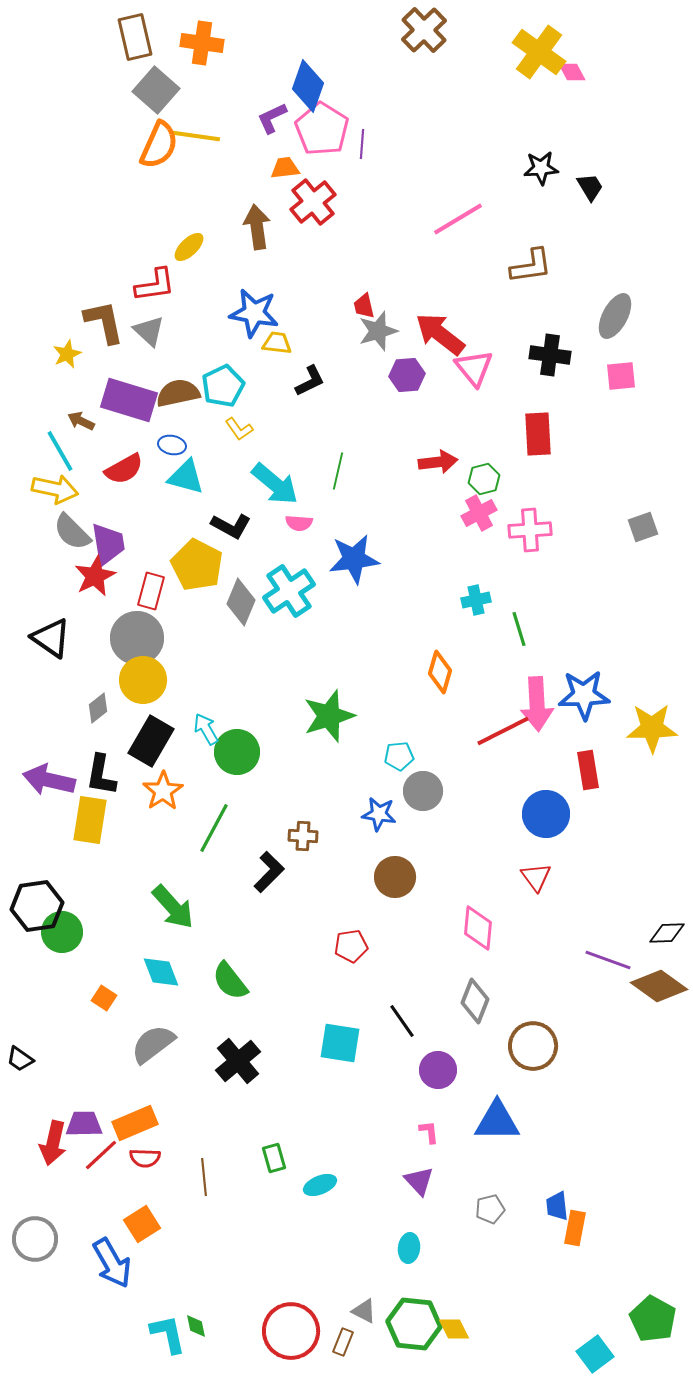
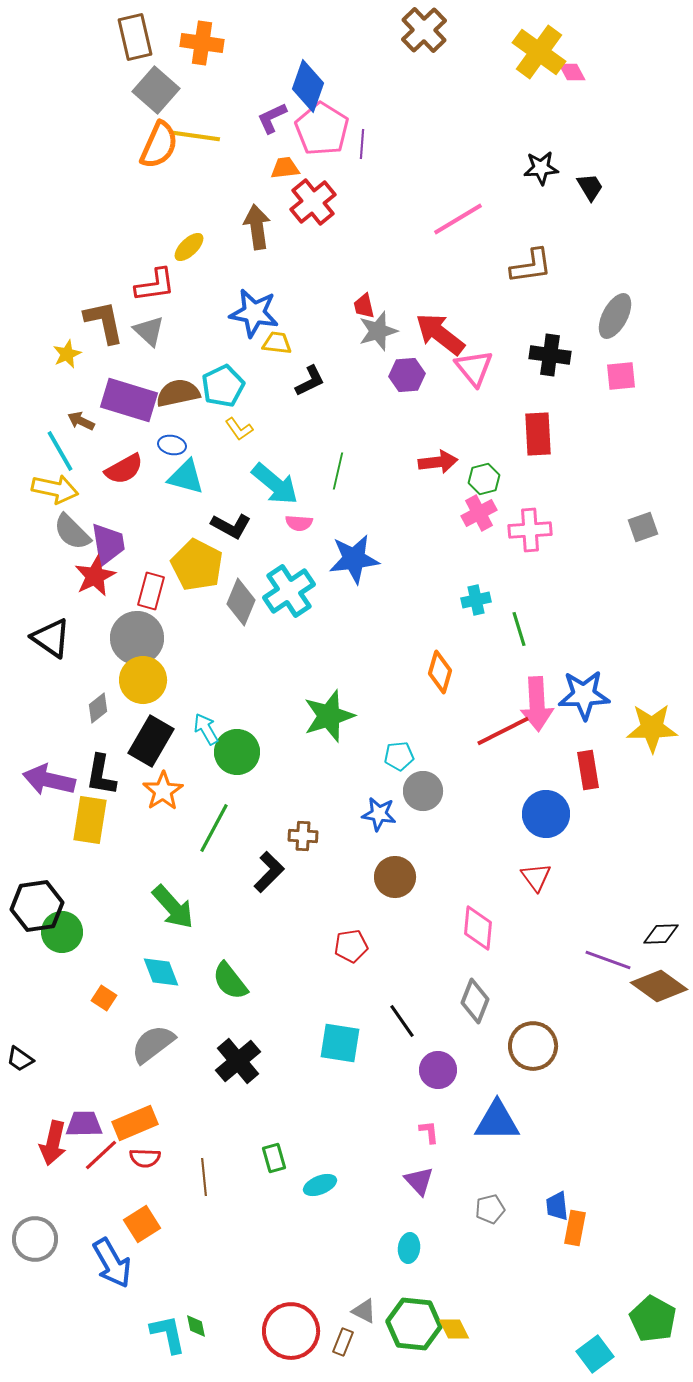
black diamond at (667, 933): moved 6 px left, 1 px down
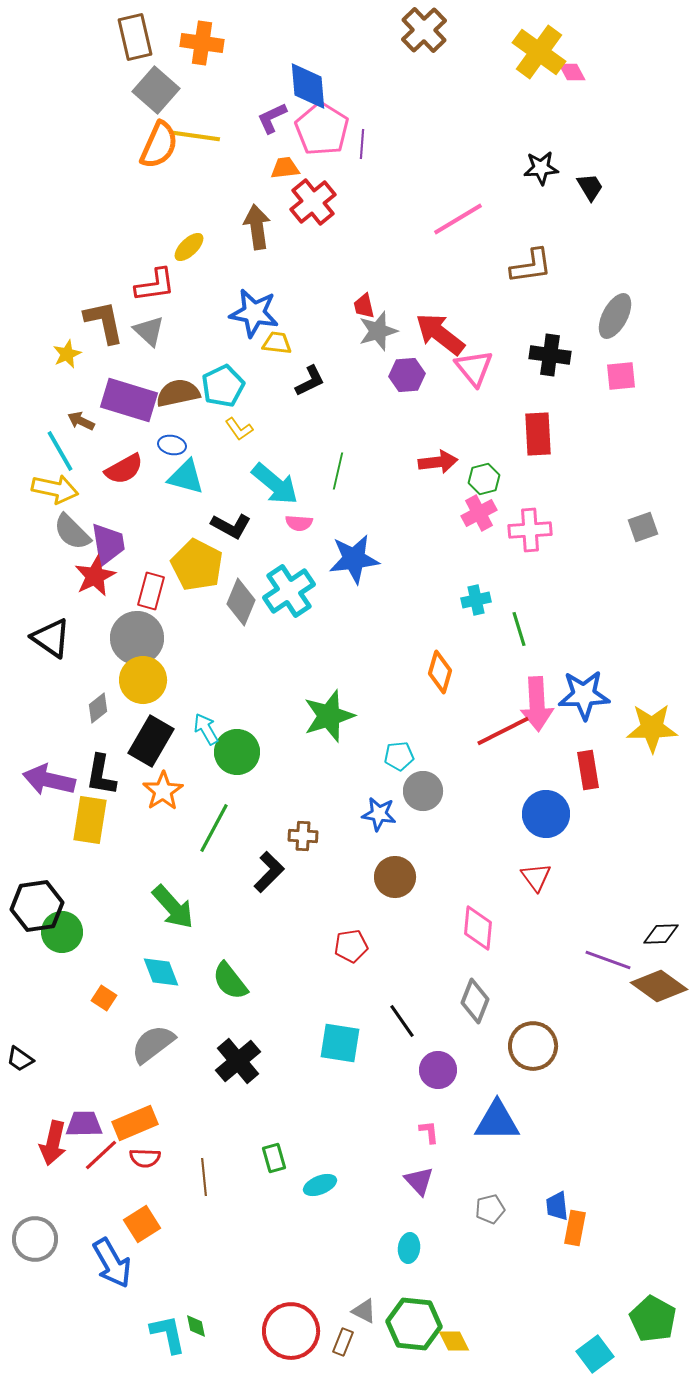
blue diamond at (308, 86): rotated 24 degrees counterclockwise
yellow diamond at (454, 1329): moved 12 px down
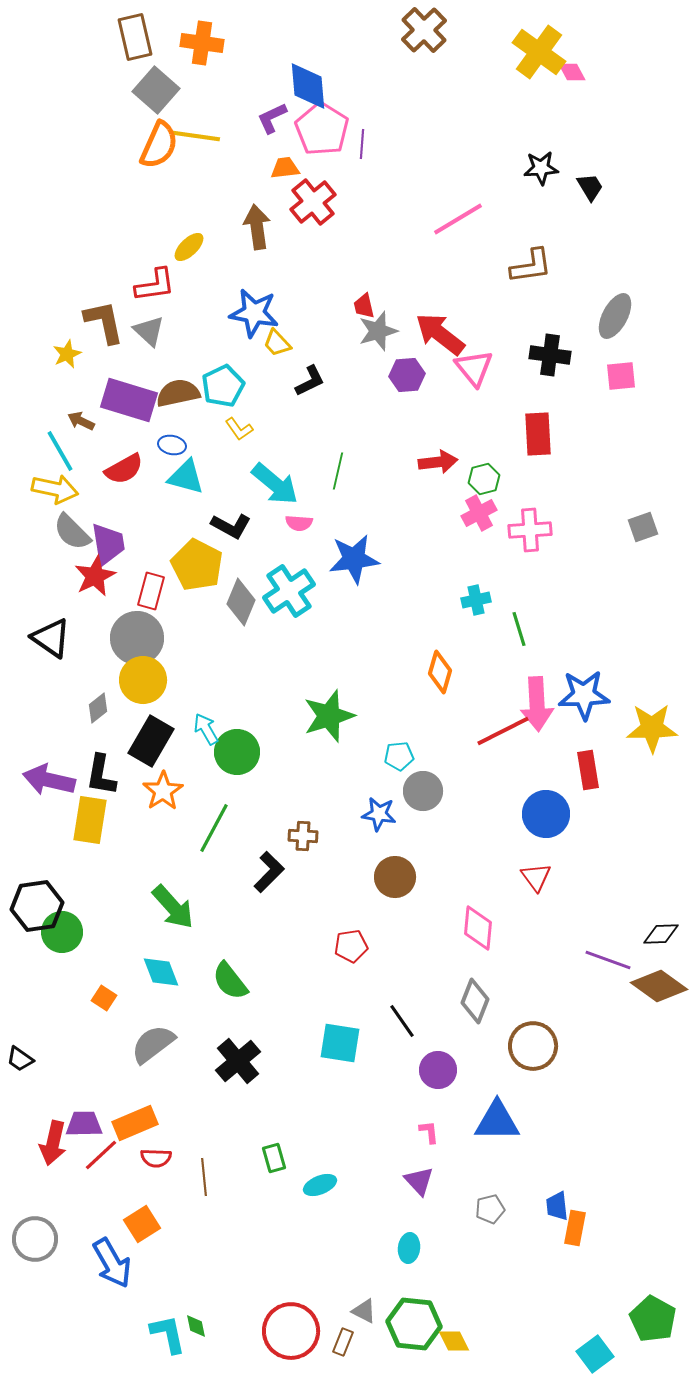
yellow trapezoid at (277, 343): rotated 140 degrees counterclockwise
red semicircle at (145, 1158): moved 11 px right
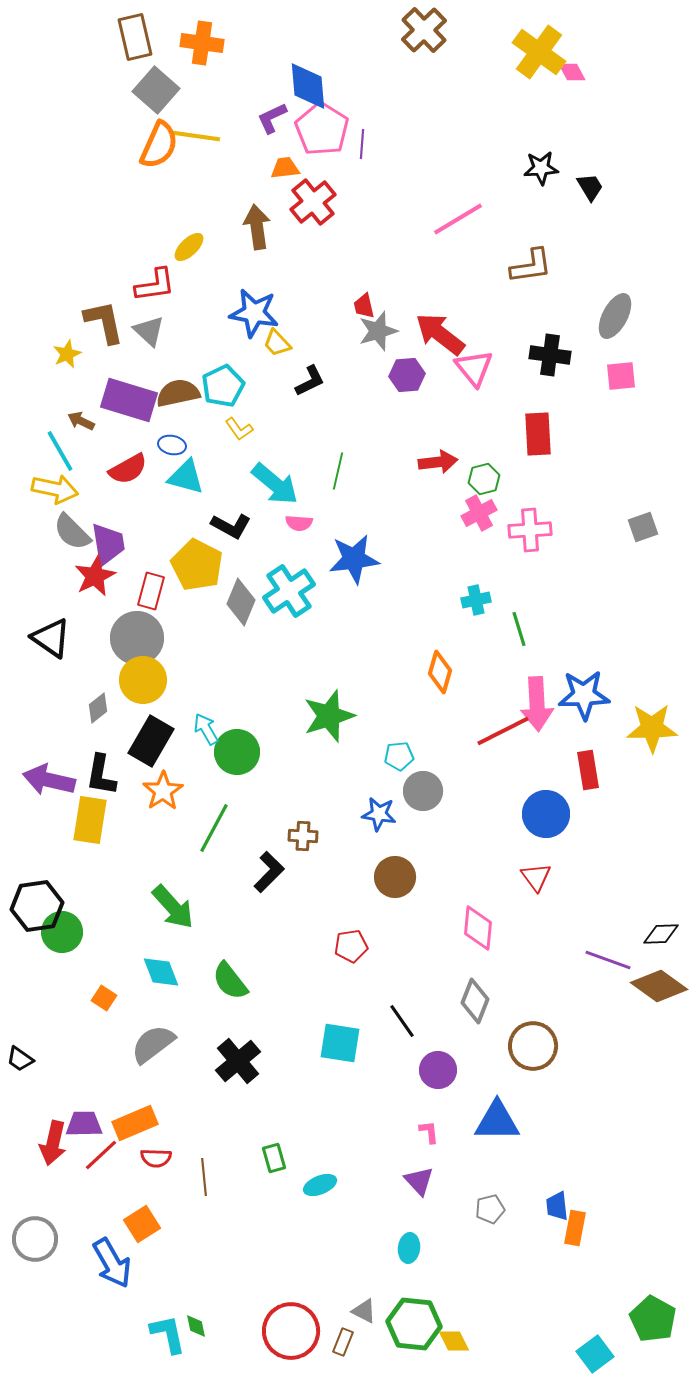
red semicircle at (124, 469): moved 4 px right
